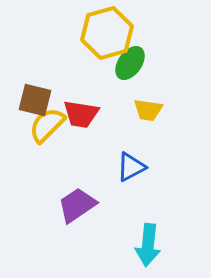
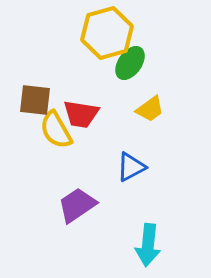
brown square: rotated 8 degrees counterclockwise
yellow trapezoid: moved 2 px right, 1 px up; rotated 44 degrees counterclockwise
yellow semicircle: moved 9 px right, 5 px down; rotated 75 degrees counterclockwise
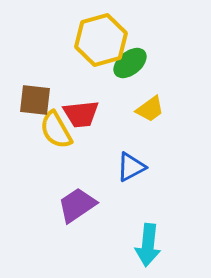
yellow hexagon: moved 6 px left, 7 px down
green ellipse: rotated 16 degrees clockwise
red trapezoid: rotated 15 degrees counterclockwise
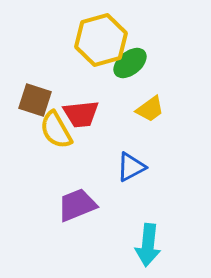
brown square: rotated 12 degrees clockwise
purple trapezoid: rotated 12 degrees clockwise
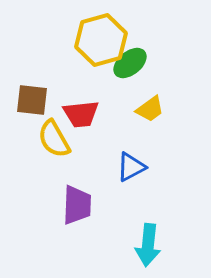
brown square: moved 3 px left; rotated 12 degrees counterclockwise
yellow semicircle: moved 2 px left, 9 px down
purple trapezoid: rotated 114 degrees clockwise
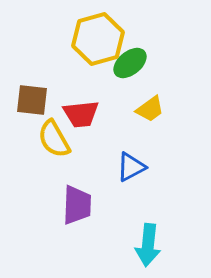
yellow hexagon: moved 3 px left, 1 px up
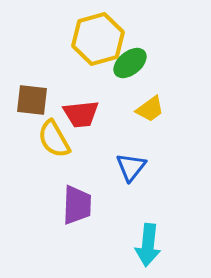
blue triangle: rotated 24 degrees counterclockwise
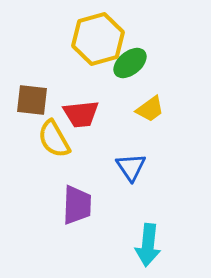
blue triangle: rotated 12 degrees counterclockwise
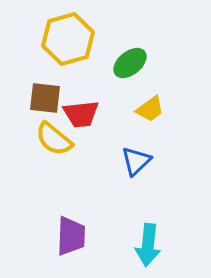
yellow hexagon: moved 30 px left
brown square: moved 13 px right, 2 px up
yellow semicircle: rotated 21 degrees counterclockwise
blue triangle: moved 5 px right, 6 px up; rotated 20 degrees clockwise
purple trapezoid: moved 6 px left, 31 px down
